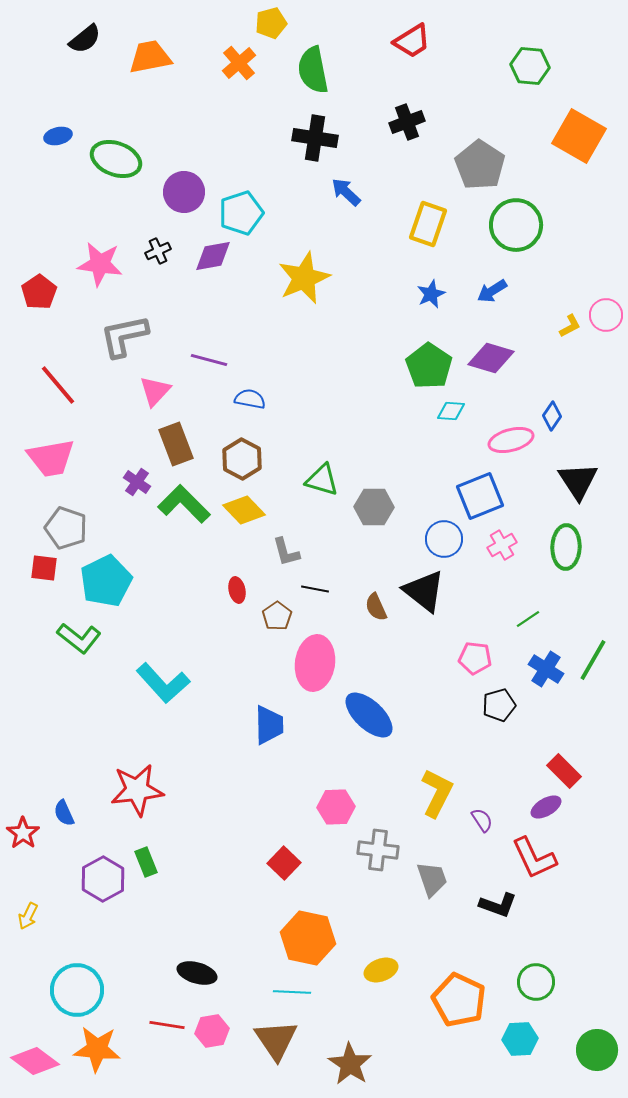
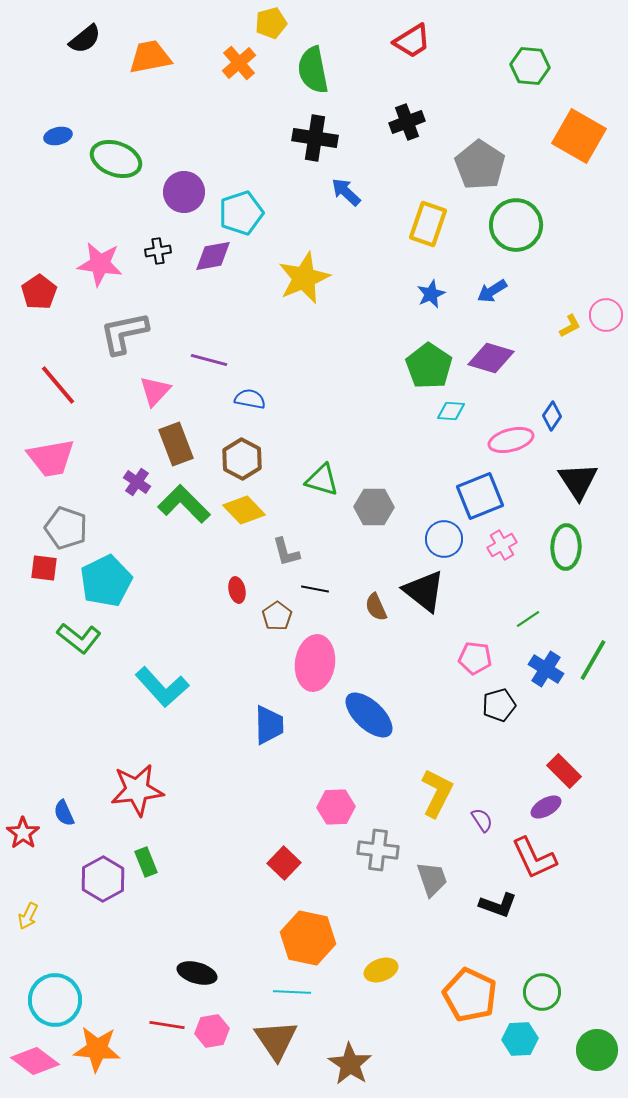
black cross at (158, 251): rotated 15 degrees clockwise
gray L-shape at (124, 336): moved 3 px up
cyan L-shape at (163, 683): moved 1 px left, 4 px down
green circle at (536, 982): moved 6 px right, 10 px down
cyan circle at (77, 990): moved 22 px left, 10 px down
orange pentagon at (459, 1000): moved 11 px right, 5 px up
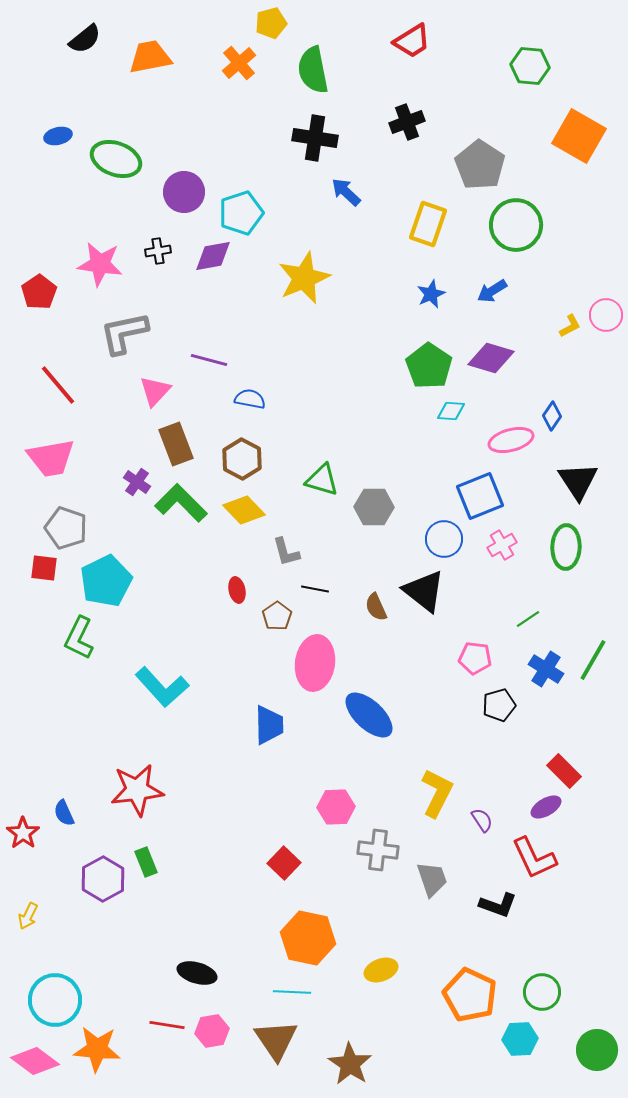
green L-shape at (184, 504): moved 3 px left, 1 px up
green L-shape at (79, 638): rotated 78 degrees clockwise
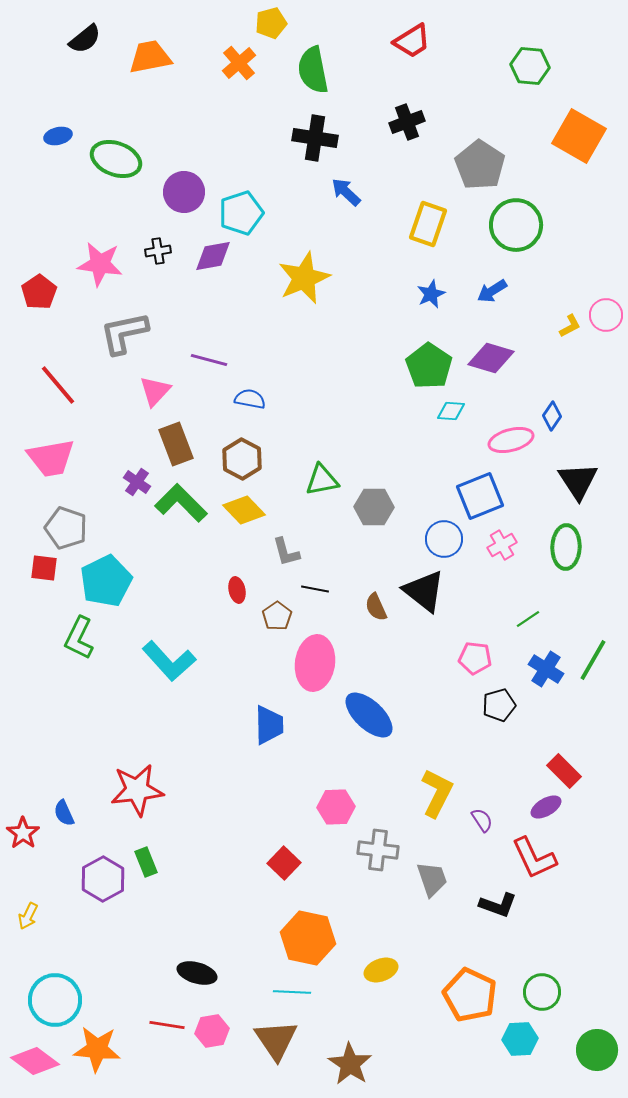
green triangle at (322, 480): rotated 27 degrees counterclockwise
cyan L-shape at (162, 687): moved 7 px right, 26 px up
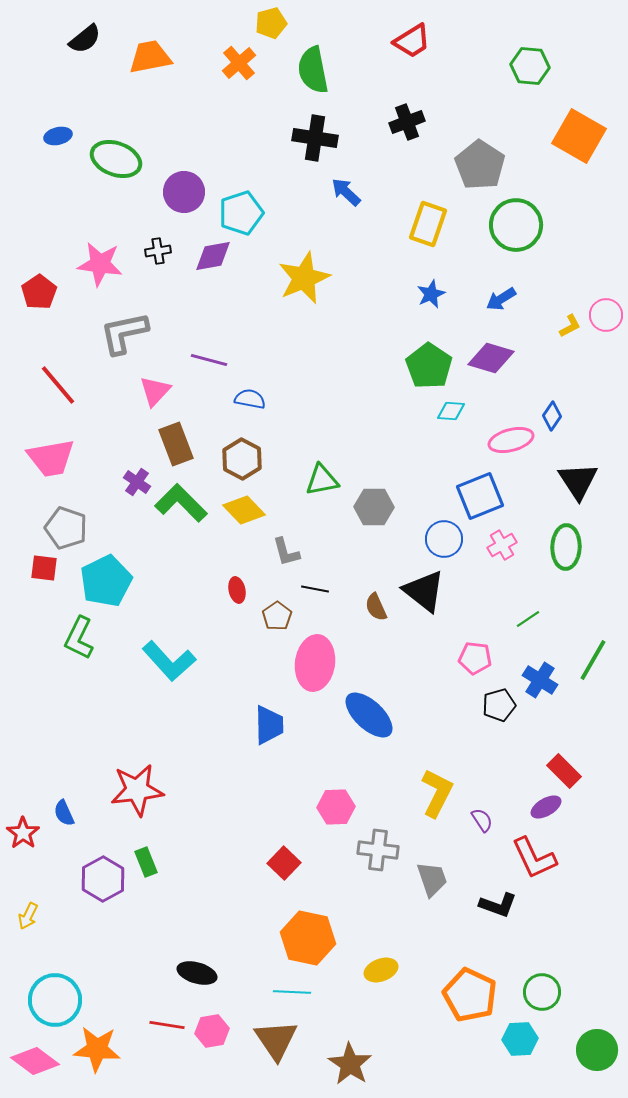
blue arrow at (492, 291): moved 9 px right, 8 px down
blue cross at (546, 669): moved 6 px left, 11 px down
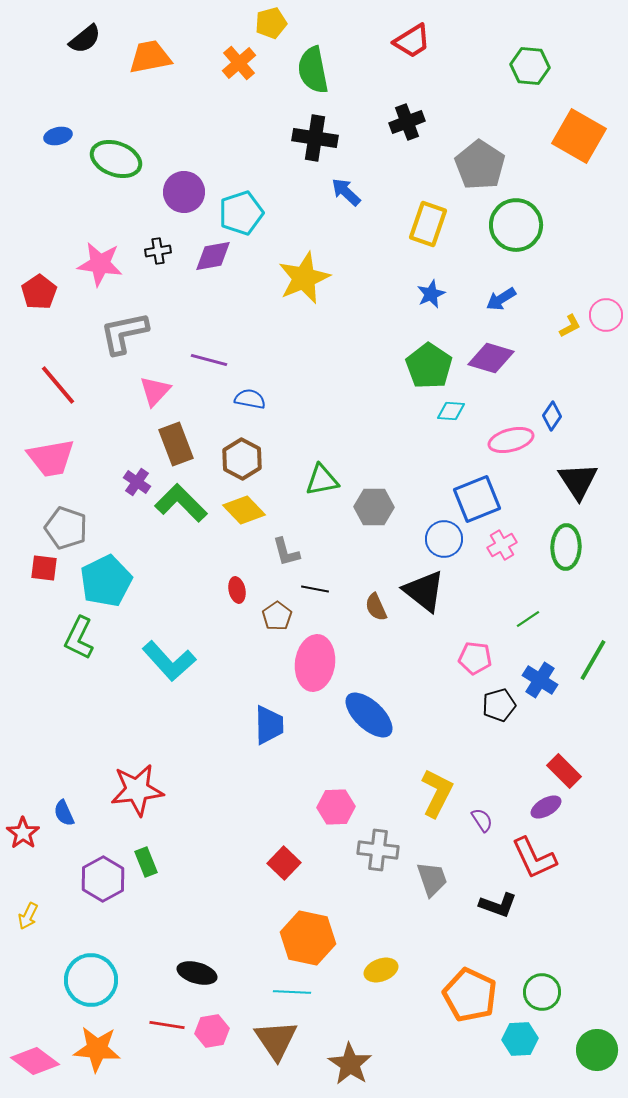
blue square at (480, 496): moved 3 px left, 3 px down
cyan circle at (55, 1000): moved 36 px right, 20 px up
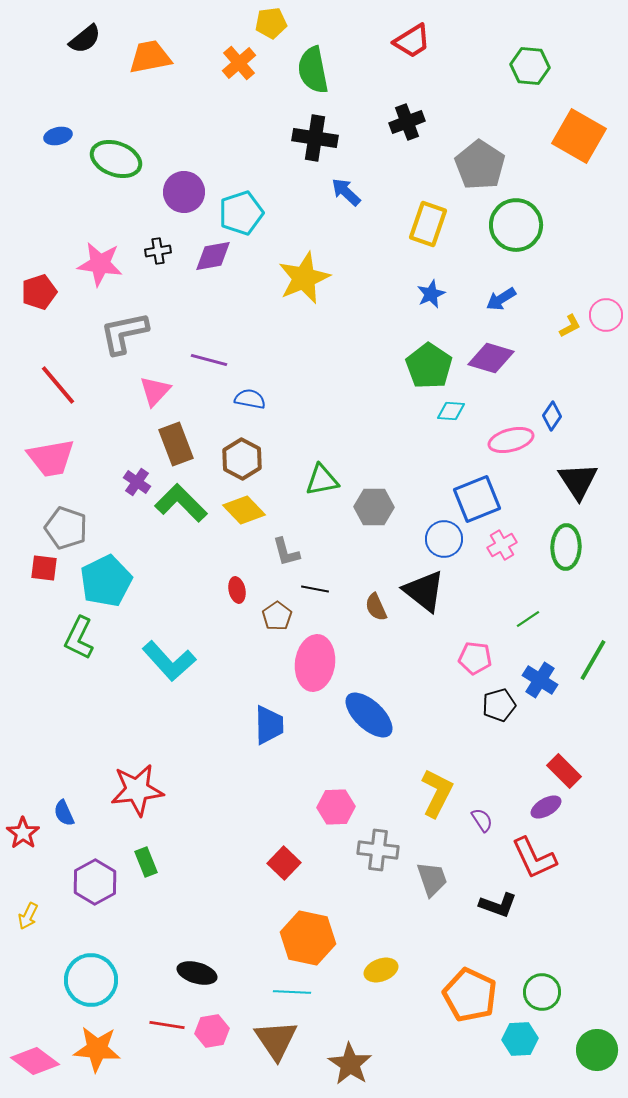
yellow pentagon at (271, 23): rotated 8 degrees clockwise
red pentagon at (39, 292): rotated 16 degrees clockwise
purple hexagon at (103, 879): moved 8 px left, 3 px down
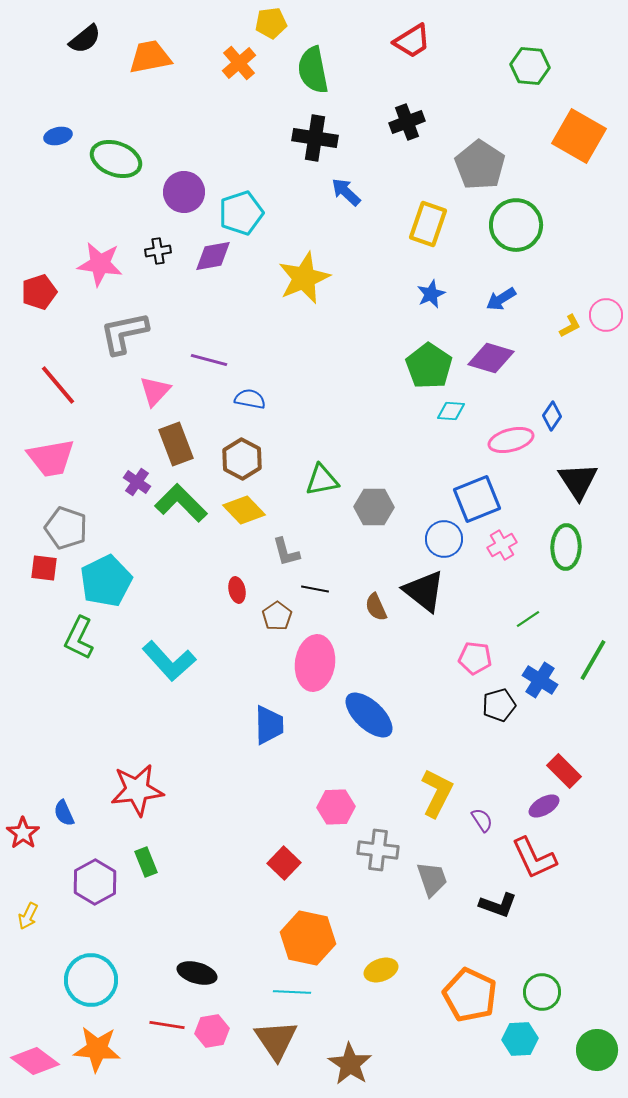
purple ellipse at (546, 807): moved 2 px left, 1 px up
